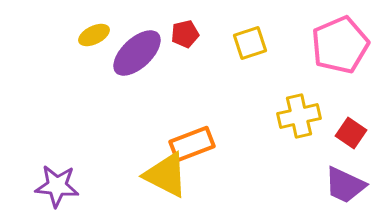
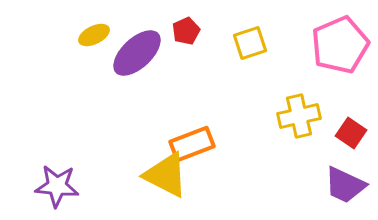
red pentagon: moved 1 px right, 3 px up; rotated 12 degrees counterclockwise
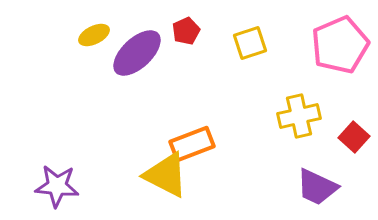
red square: moved 3 px right, 4 px down; rotated 8 degrees clockwise
purple trapezoid: moved 28 px left, 2 px down
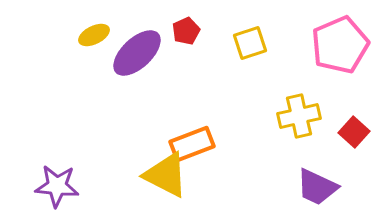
red square: moved 5 px up
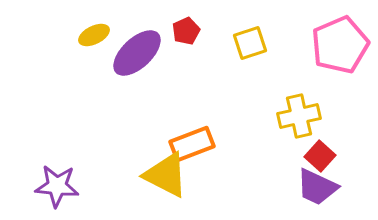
red square: moved 34 px left, 24 px down
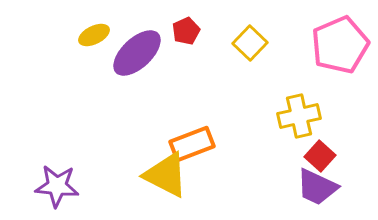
yellow square: rotated 28 degrees counterclockwise
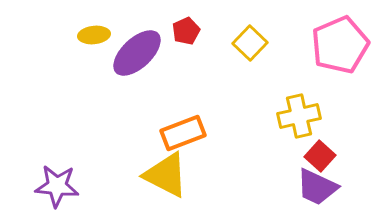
yellow ellipse: rotated 20 degrees clockwise
orange rectangle: moved 9 px left, 11 px up
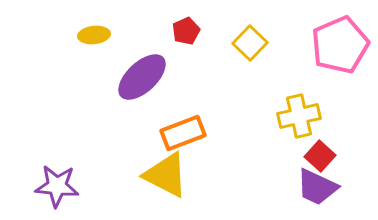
purple ellipse: moved 5 px right, 24 px down
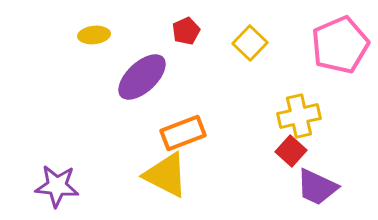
red square: moved 29 px left, 5 px up
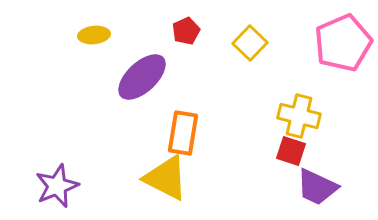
pink pentagon: moved 3 px right, 2 px up
yellow cross: rotated 27 degrees clockwise
orange rectangle: rotated 60 degrees counterclockwise
red square: rotated 24 degrees counterclockwise
yellow triangle: moved 3 px down
purple star: rotated 27 degrees counterclockwise
